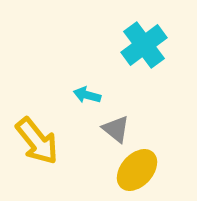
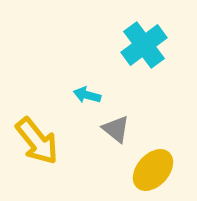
yellow ellipse: moved 16 px right
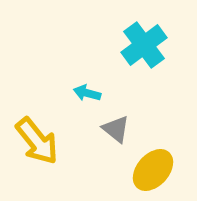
cyan arrow: moved 2 px up
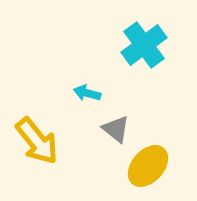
yellow ellipse: moved 5 px left, 4 px up
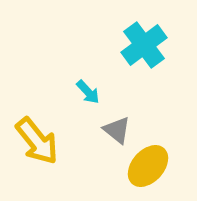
cyan arrow: moved 1 px right, 1 px up; rotated 148 degrees counterclockwise
gray triangle: moved 1 px right, 1 px down
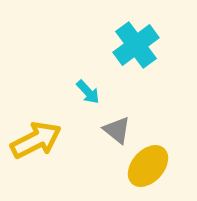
cyan cross: moved 8 px left
yellow arrow: moved 1 px left, 1 px up; rotated 78 degrees counterclockwise
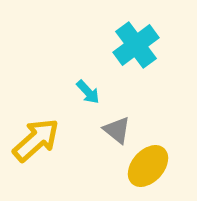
yellow arrow: rotated 15 degrees counterclockwise
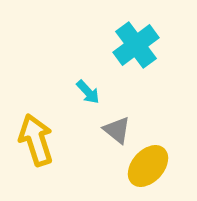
yellow arrow: rotated 66 degrees counterclockwise
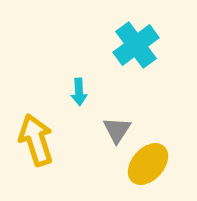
cyan arrow: moved 9 px left; rotated 40 degrees clockwise
gray triangle: rotated 24 degrees clockwise
yellow ellipse: moved 2 px up
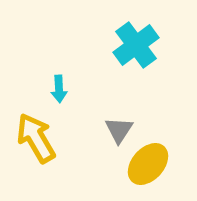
cyan arrow: moved 20 px left, 3 px up
gray triangle: moved 2 px right
yellow arrow: moved 2 px up; rotated 12 degrees counterclockwise
